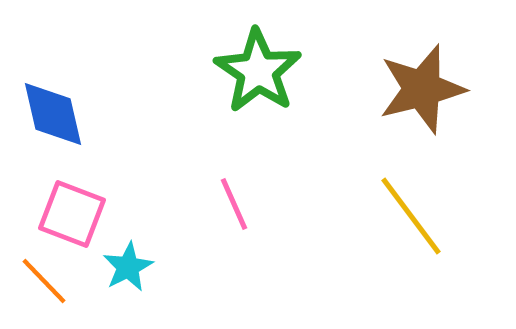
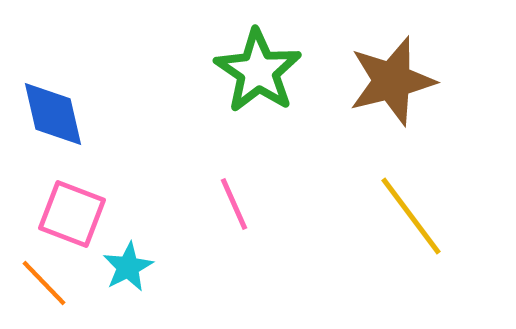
brown star: moved 30 px left, 8 px up
orange line: moved 2 px down
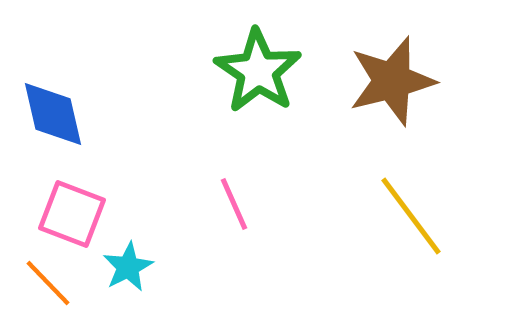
orange line: moved 4 px right
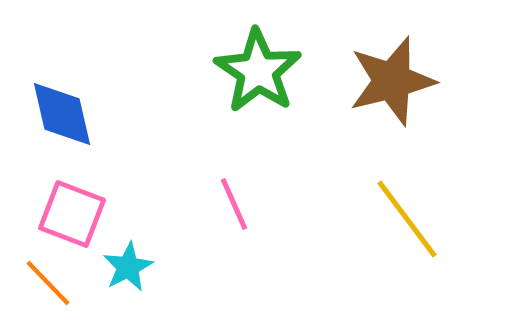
blue diamond: moved 9 px right
yellow line: moved 4 px left, 3 px down
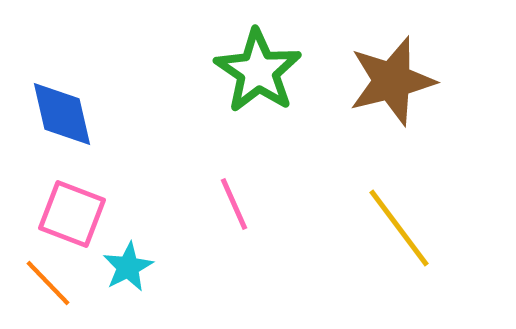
yellow line: moved 8 px left, 9 px down
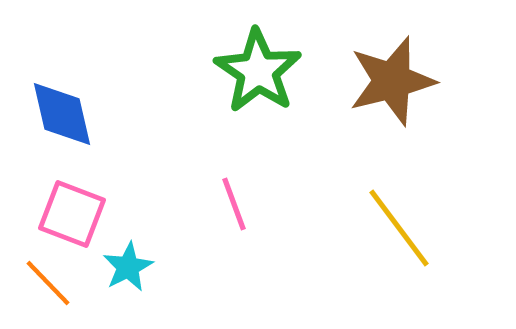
pink line: rotated 4 degrees clockwise
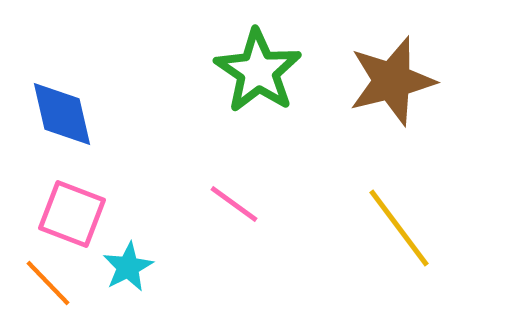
pink line: rotated 34 degrees counterclockwise
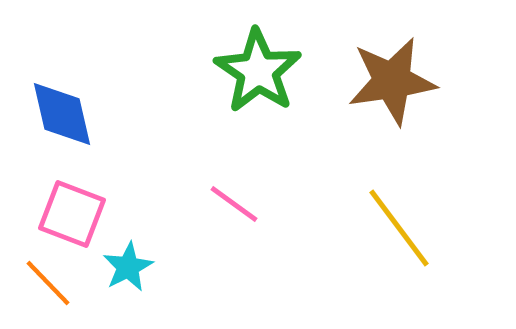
brown star: rotated 6 degrees clockwise
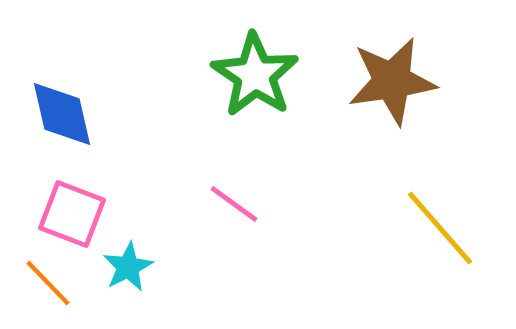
green star: moved 3 px left, 4 px down
yellow line: moved 41 px right; rotated 4 degrees counterclockwise
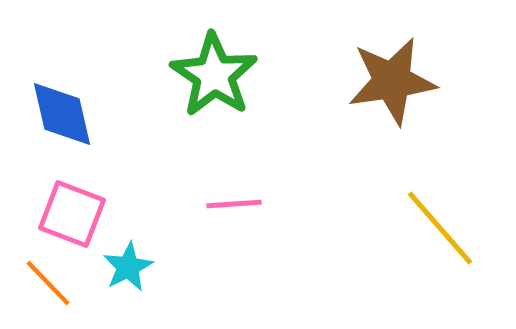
green star: moved 41 px left
pink line: rotated 40 degrees counterclockwise
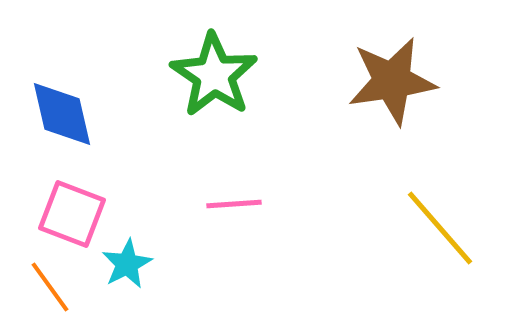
cyan star: moved 1 px left, 3 px up
orange line: moved 2 px right, 4 px down; rotated 8 degrees clockwise
